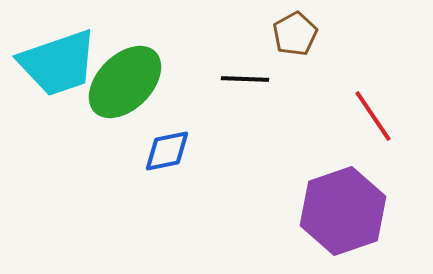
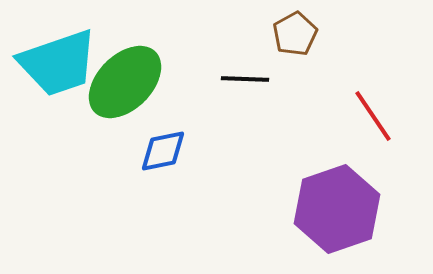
blue diamond: moved 4 px left
purple hexagon: moved 6 px left, 2 px up
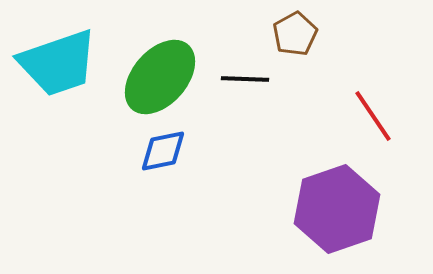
green ellipse: moved 35 px right, 5 px up; rotated 4 degrees counterclockwise
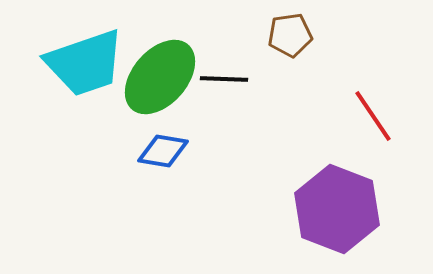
brown pentagon: moved 5 px left, 1 px down; rotated 21 degrees clockwise
cyan trapezoid: moved 27 px right
black line: moved 21 px left
blue diamond: rotated 21 degrees clockwise
purple hexagon: rotated 20 degrees counterclockwise
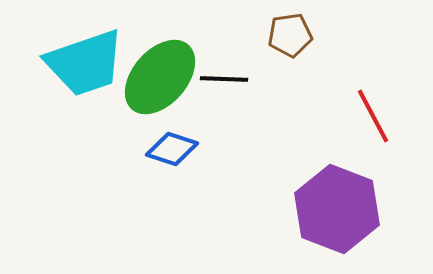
red line: rotated 6 degrees clockwise
blue diamond: moved 9 px right, 2 px up; rotated 9 degrees clockwise
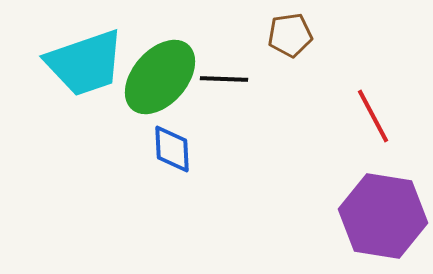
blue diamond: rotated 69 degrees clockwise
purple hexagon: moved 46 px right, 7 px down; rotated 12 degrees counterclockwise
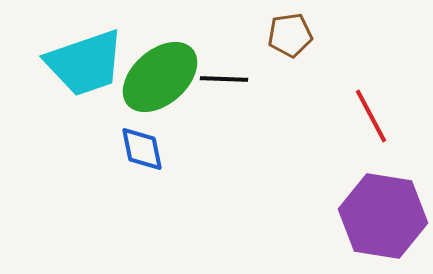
green ellipse: rotated 8 degrees clockwise
red line: moved 2 px left
blue diamond: moved 30 px left; rotated 9 degrees counterclockwise
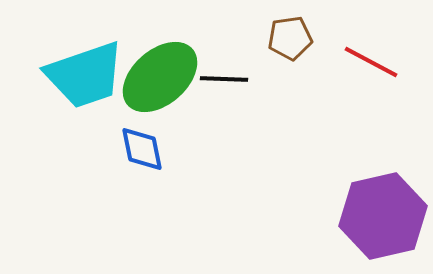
brown pentagon: moved 3 px down
cyan trapezoid: moved 12 px down
red line: moved 54 px up; rotated 34 degrees counterclockwise
purple hexagon: rotated 22 degrees counterclockwise
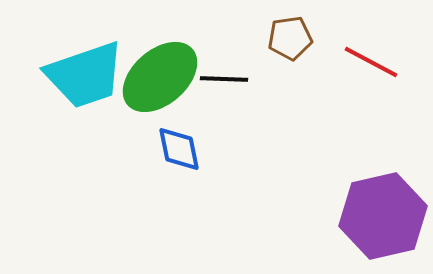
blue diamond: moved 37 px right
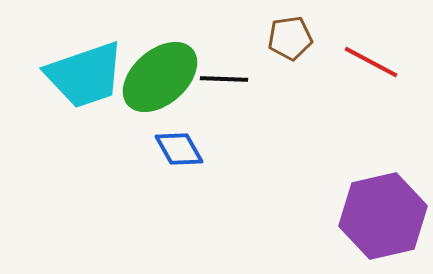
blue diamond: rotated 18 degrees counterclockwise
